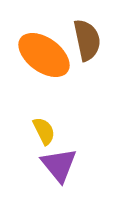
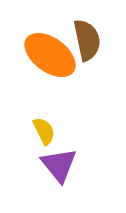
orange ellipse: moved 6 px right
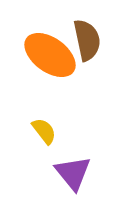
yellow semicircle: rotated 12 degrees counterclockwise
purple triangle: moved 14 px right, 8 px down
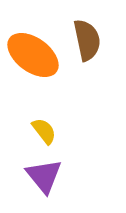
orange ellipse: moved 17 px left
purple triangle: moved 29 px left, 3 px down
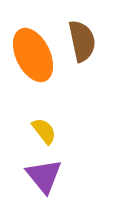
brown semicircle: moved 5 px left, 1 px down
orange ellipse: rotated 28 degrees clockwise
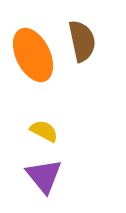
yellow semicircle: rotated 24 degrees counterclockwise
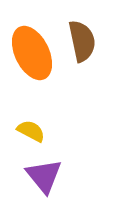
orange ellipse: moved 1 px left, 2 px up
yellow semicircle: moved 13 px left
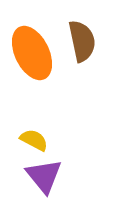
yellow semicircle: moved 3 px right, 9 px down
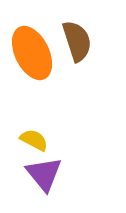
brown semicircle: moved 5 px left; rotated 6 degrees counterclockwise
purple triangle: moved 2 px up
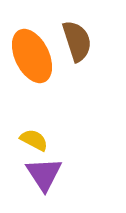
orange ellipse: moved 3 px down
purple triangle: rotated 6 degrees clockwise
